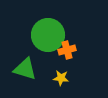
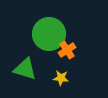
green circle: moved 1 px right, 1 px up
orange cross: rotated 18 degrees counterclockwise
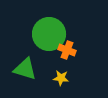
orange cross: rotated 36 degrees counterclockwise
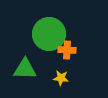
orange cross: rotated 18 degrees counterclockwise
green triangle: rotated 15 degrees counterclockwise
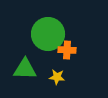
green circle: moved 1 px left
yellow star: moved 4 px left, 1 px up
